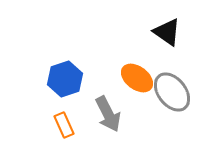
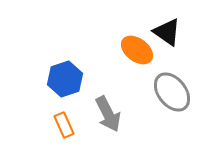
orange ellipse: moved 28 px up
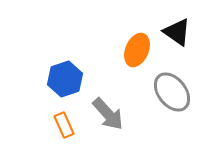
black triangle: moved 10 px right
orange ellipse: rotated 76 degrees clockwise
gray arrow: rotated 15 degrees counterclockwise
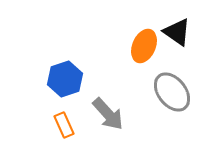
orange ellipse: moved 7 px right, 4 px up
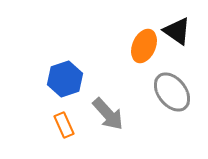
black triangle: moved 1 px up
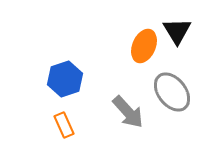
black triangle: rotated 24 degrees clockwise
gray arrow: moved 20 px right, 2 px up
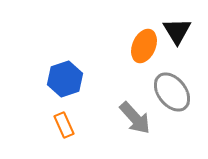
gray arrow: moved 7 px right, 6 px down
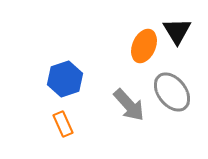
gray arrow: moved 6 px left, 13 px up
orange rectangle: moved 1 px left, 1 px up
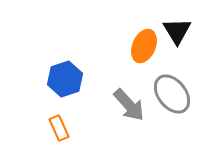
gray ellipse: moved 2 px down
orange rectangle: moved 4 px left, 4 px down
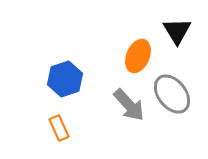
orange ellipse: moved 6 px left, 10 px down
